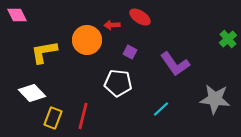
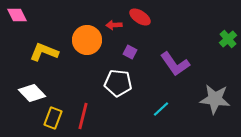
red arrow: moved 2 px right
yellow L-shape: rotated 32 degrees clockwise
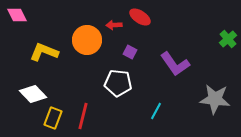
white diamond: moved 1 px right, 1 px down
cyan line: moved 5 px left, 2 px down; rotated 18 degrees counterclockwise
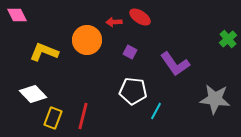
red arrow: moved 3 px up
white pentagon: moved 15 px right, 8 px down
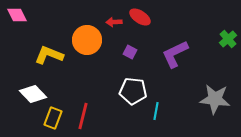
yellow L-shape: moved 5 px right, 3 px down
purple L-shape: moved 10 px up; rotated 100 degrees clockwise
cyan line: rotated 18 degrees counterclockwise
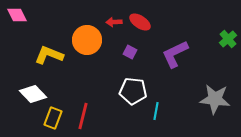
red ellipse: moved 5 px down
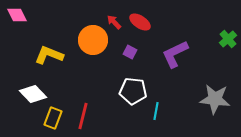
red arrow: rotated 49 degrees clockwise
orange circle: moved 6 px right
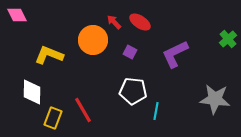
white diamond: moved 1 px left, 2 px up; rotated 44 degrees clockwise
red line: moved 6 px up; rotated 44 degrees counterclockwise
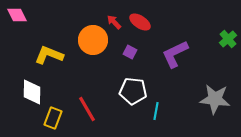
red line: moved 4 px right, 1 px up
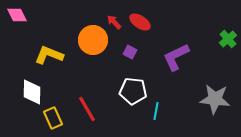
purple L-shape: moved 1 px right, 3 px down
yellow rectangle: rotated 45 degrees counterclockwise
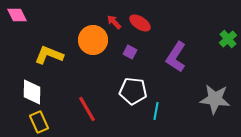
red ellipse: moved 1 px down
purple L-shape: rotated 32 degrees counterclockwise
yellow rectangle: moved 14 px left, 4 px down
